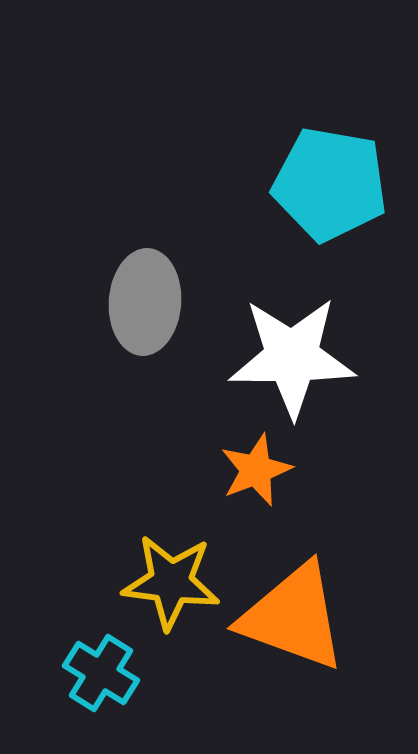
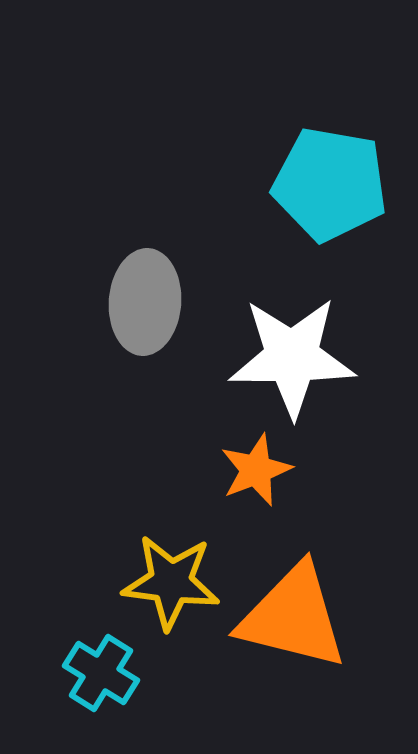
orange triangle: rotated 6 degrees counterclockwise
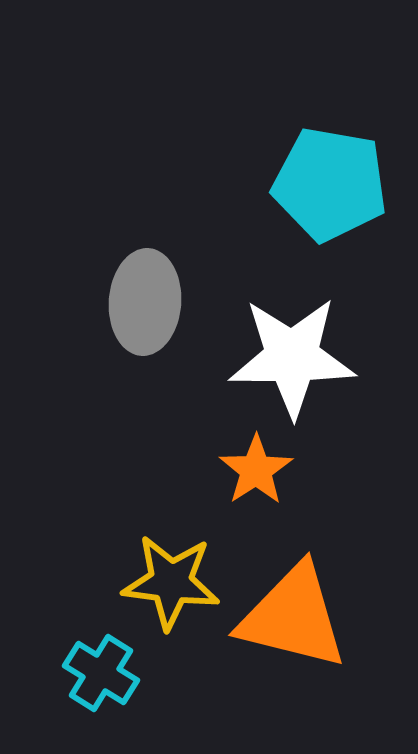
orange star: rotated 12 degrees counterclockwise
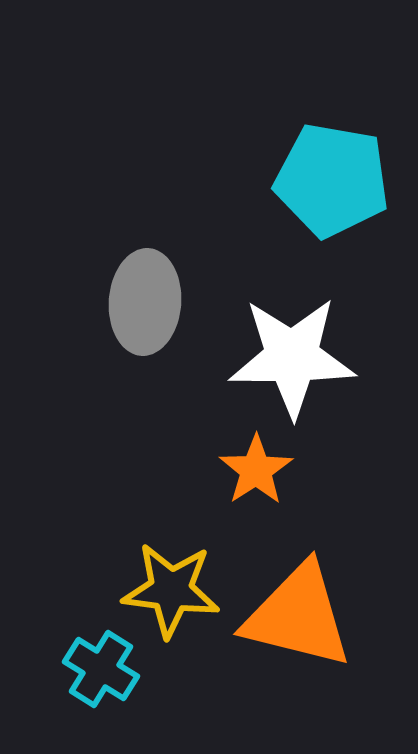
cyan pentagon: moved 2 px right, 4 px up
yellow star: moved 8 px down
orange triangle: moved 5 px right, 1 px up
cyan cross: moved 4 px up
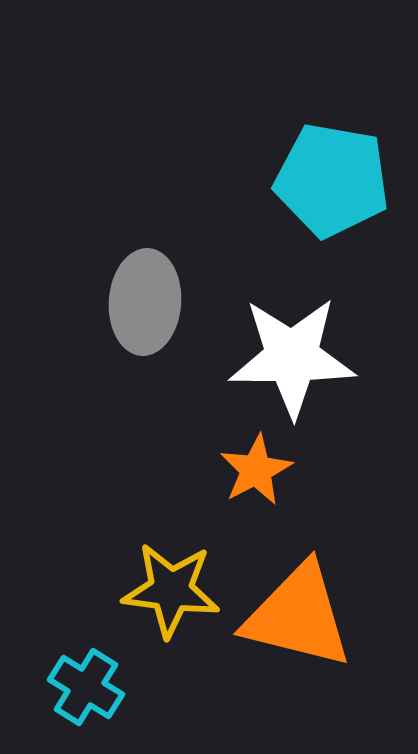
orange star: rotated 6 degrees clockwise
cyan cross: moved 15 px left, 18 px down
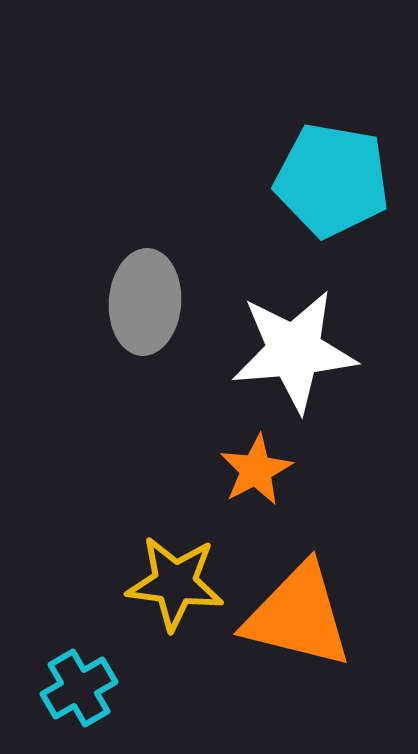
white star: moved 2 px right, 6 px up; rotated 5 degrees counterclockwise
yellow star: moved 4 px right, 7 px up
cyan cross: moved 7 px left, 1 px down; rotated 28 degrees clockwise
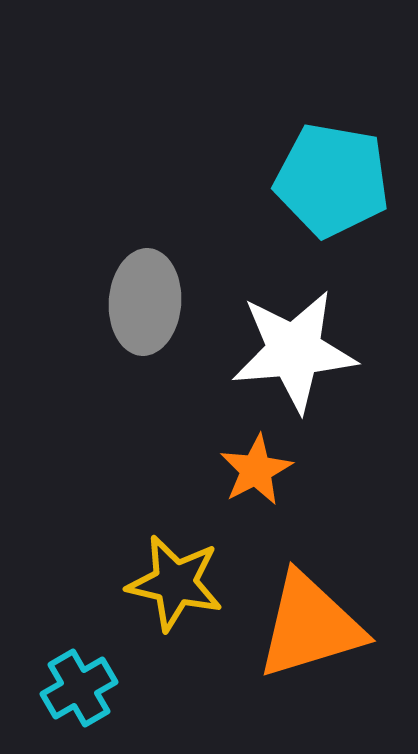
yellow star: rotated 6 degrees clockwise
orange triangle: moved 12 px right, 10 px down; rotated 31 degrees counterclockwise
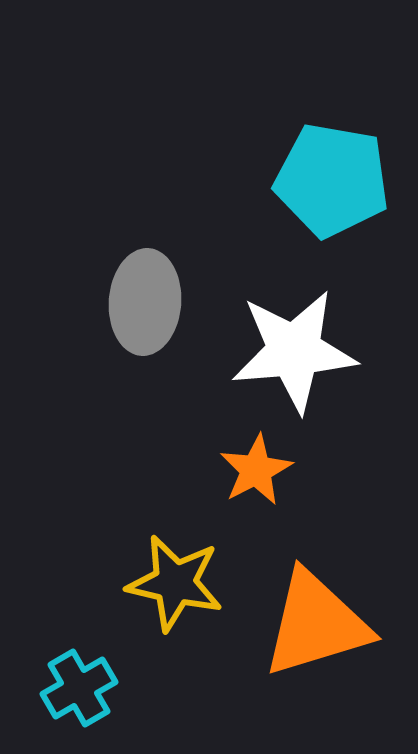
orange triangle: moved 6 px right, 2 px up
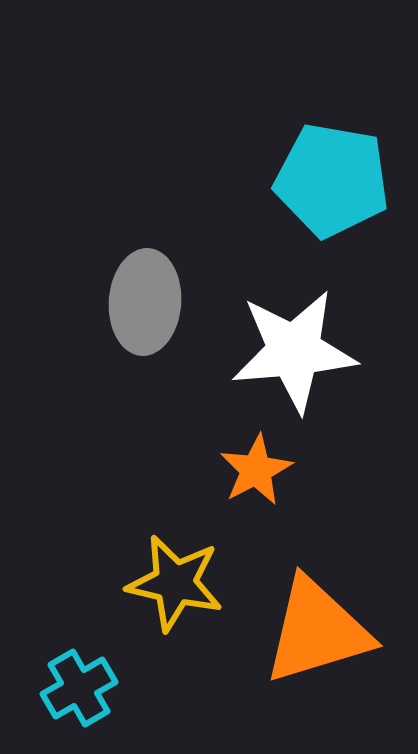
orange triangle: moved 1 px right, 7 px down
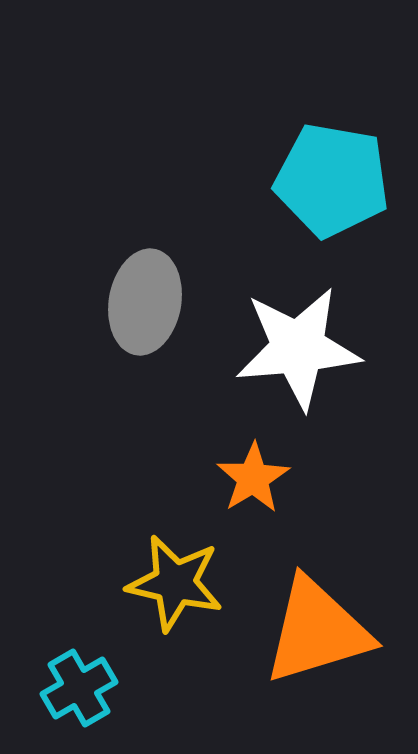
gray ellipse: rotated 6 degrees clockwise
white star: moved 4 px right, 3 px up
orange star: moved 3 px left, 8 px down; rotated 4 degrees counterclockwise
